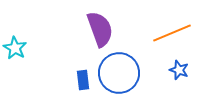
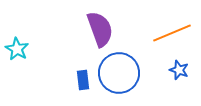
cyan star: moved 2 px right, 1 px down
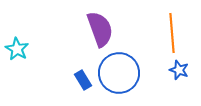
orange line: rotated 72 degrees counterclockwise
blue rectangle: rotated 24 degrees counterclockwise
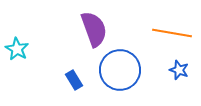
purple semicircle: moved 6 px left
orange line: rotated 75 degrees counterclockwise
blue circle: moved 1 px right, 3 px up
blue rectangle: moved 9 px left
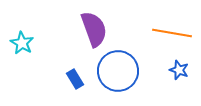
cyan star: moved 5 px right, 6 px up
blue circle: moved 2 px left, 1 px down
blue rectangle: moved 1 px right, 1 px up
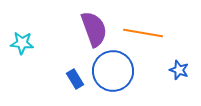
orange line: moved 29 px left
cyan star: rotated 25 degrees counterclockwise
blue circle: moved 5 px left
